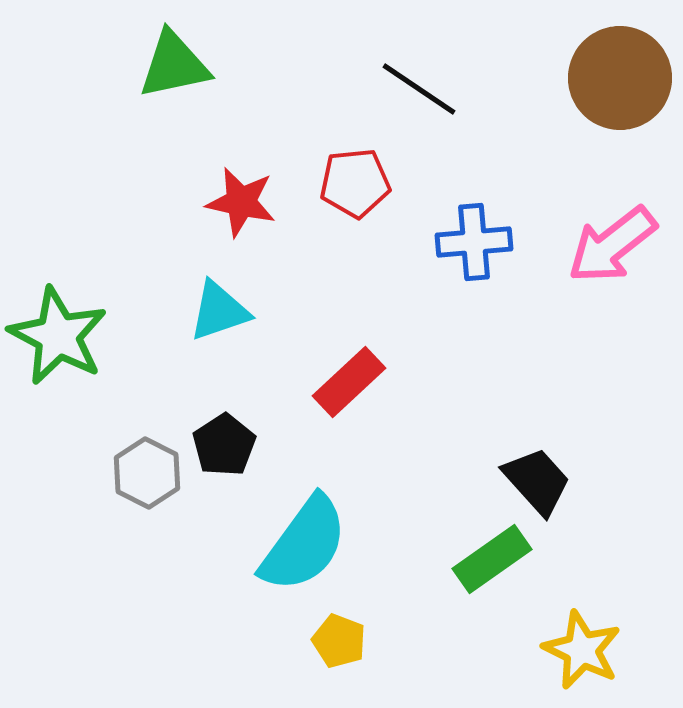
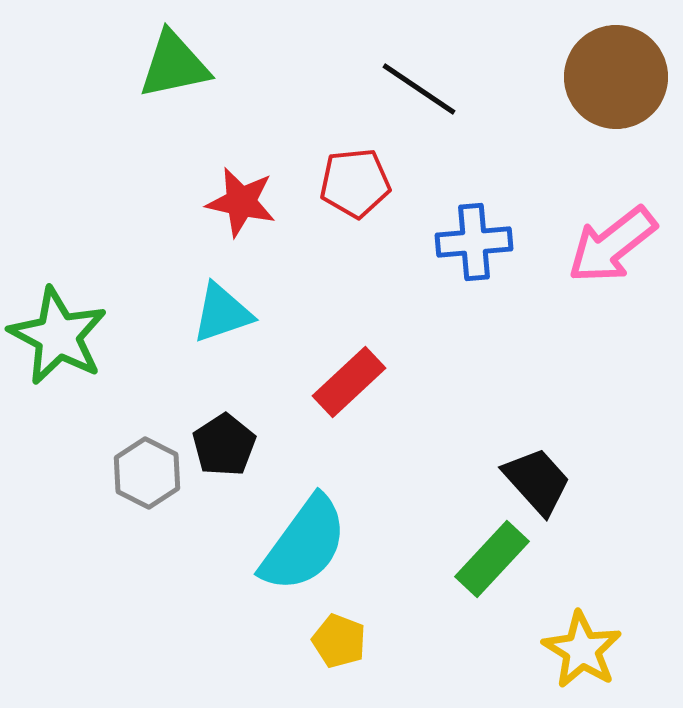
brown circle: moved 4 px left, 1 px up
cyan triangle: moved 3 px right, 2 px down
green rectangle: rotated 12 degrees counterclockwise
yellow star: rotated 6 degrees clockwise
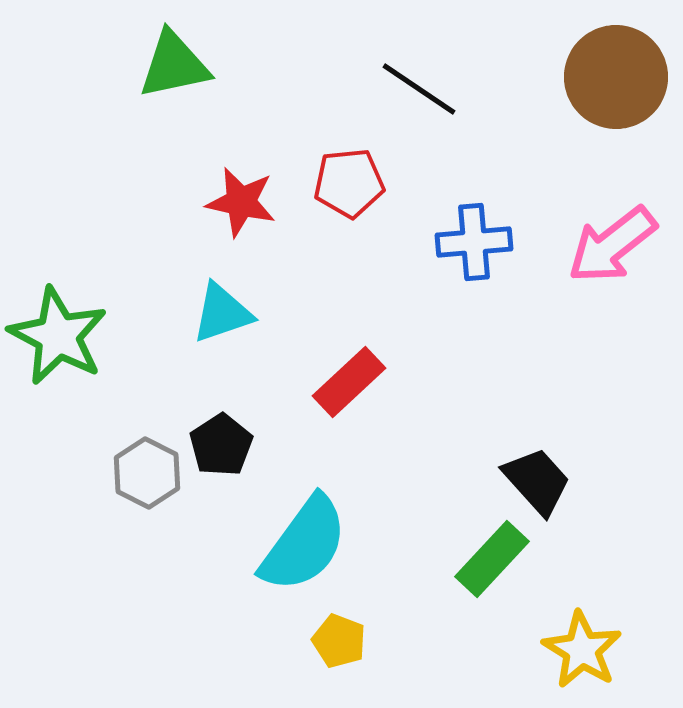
red pentagon: moved 6 px left
black pentagon: moved 3 px left
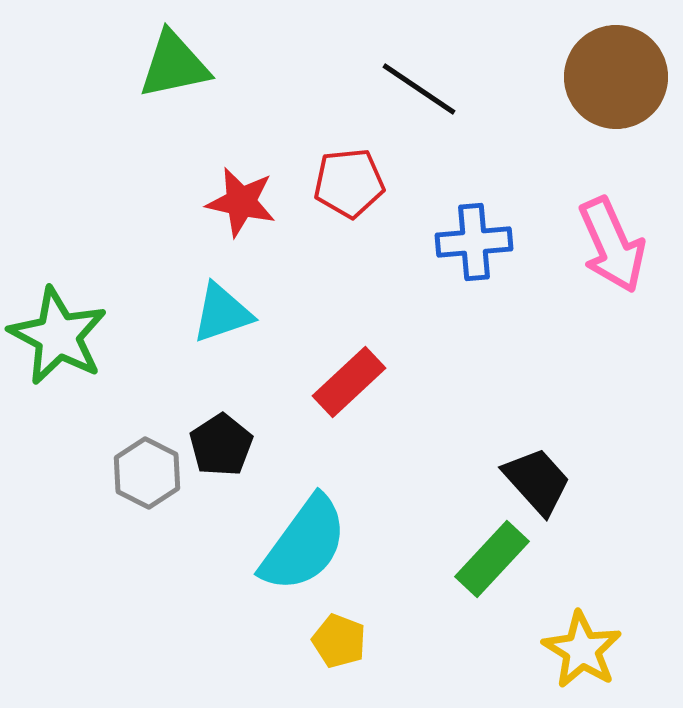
pink arrow: rotated 76 degrees counterclockwise
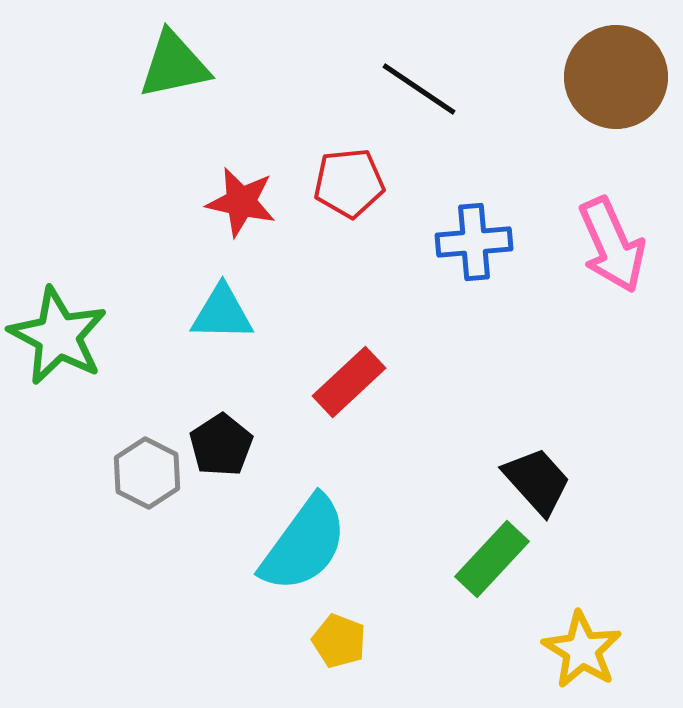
cyan triangle: rotated 20 degrees clockwise
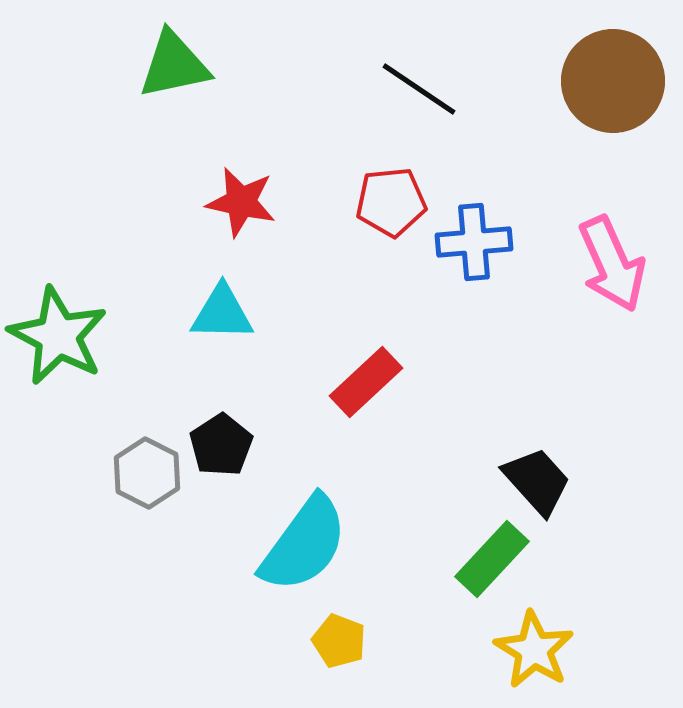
brown circle: moved 3 px left, 4 px down
red pentagon: moved 42 px right, 19 px down
pink arrow: moved 19 px down
red rectangle: moved 17 px right
yellow star: moved 48 px left
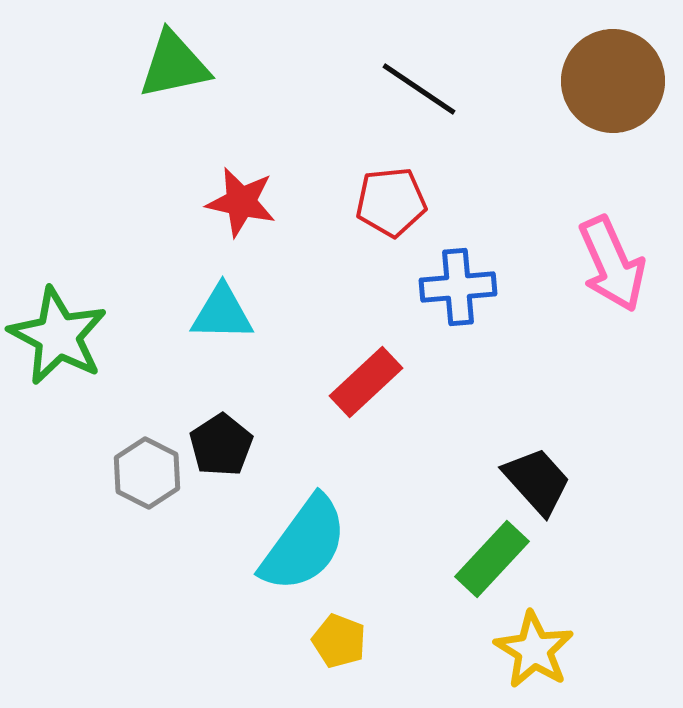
blue cross: moved 16 px left, 45 px down
